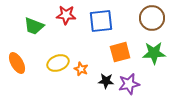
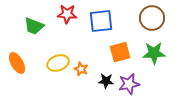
red star: moved 1 px right, 1 px up
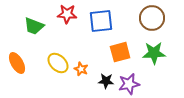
yellow ellipse: rotated 65 degrees clockwise
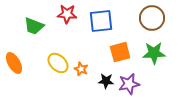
orange ellipse: moved 3 px left
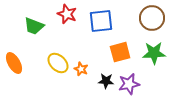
red star: rotated 18 degrees clockwise
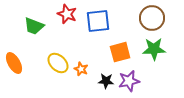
blue square: moved 3 px left
green star: moved 4 px up
purple star: moved 3 px up
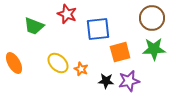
blue square: moved 8 px down
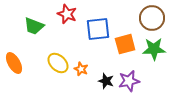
orange square: moved 5 px right, 8 px up
black star: rotated 14 degrees clockwise
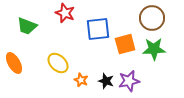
red star: moved 2 px left, 1 px up
green trapezoid: moved 7 px left
orange star: moved 11 px down
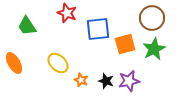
red star: moved 2 px right
green trapezoid: rotated 35 degrees clockwise
green star: rotated 25 degrees counterclockwise
